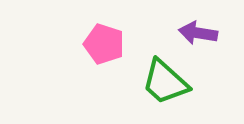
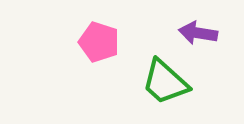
pink pentagon: moved 5 px left, 2 px up
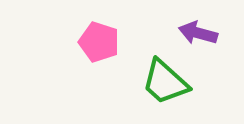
purple arrow: rotated 6 degrees clockwise
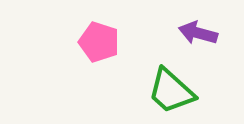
green trapezoid: moved 6 px right, 9 px down
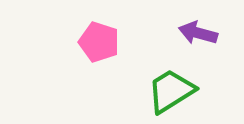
green trapezoid: rotated 106 degrees clockwise
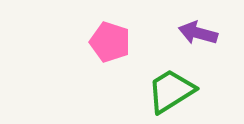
pink pentagon: moved 11 px right
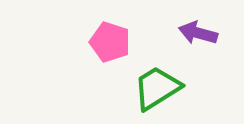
green trapezoid: moved 14 px left, 3 px up
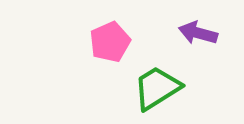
pink pentagon: rotated 30 degrees clockwise
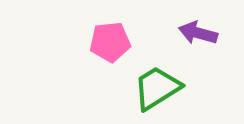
pink pentagon: rotated 18 degrees clockwise
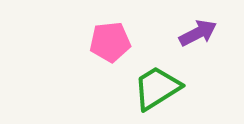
purple arrow: rotated 138 degrees clockwise
